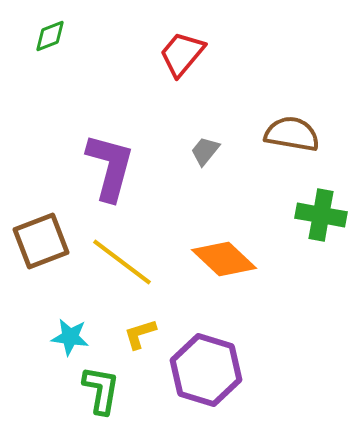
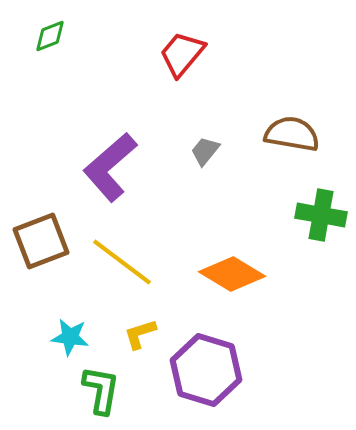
purple L-shape: rotated 146 degrees counterclockwise
orange diamond: moved 8 px right, 15 px down; rotated 12 degrees counterclockwise
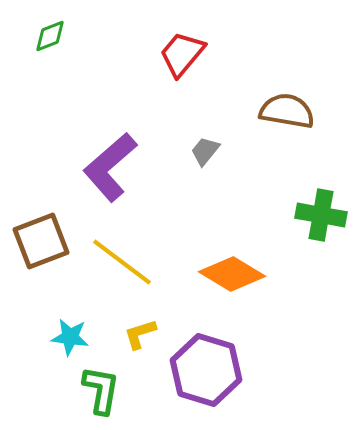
brown semicircle: moved 5 px left, 23 px up
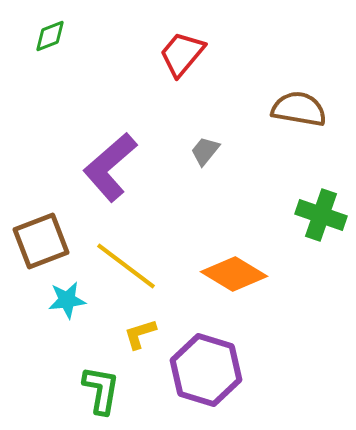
brown semicircle: moved 12 px right, 2 px up
green cross: rotated 9 degrees clockwise
yellow line: moved 4 px right, 4 px down
orange diamond: moved 2 px right
cyan star: moved 3 px left, 37 px up; rotated 15 degrees counterclockwise
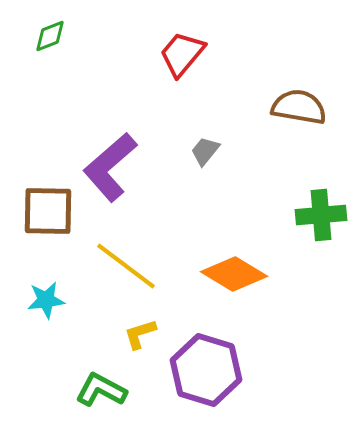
brown semicircle: moved 2 px up
green cross: rotated 24 degrees counterclockwise
brown square: moved 7 px right, 30 px up; rotated 22 degrees clockwise
cyan star: moved 21 px left
green L-shape: rotated 72 degrees counterclockwise
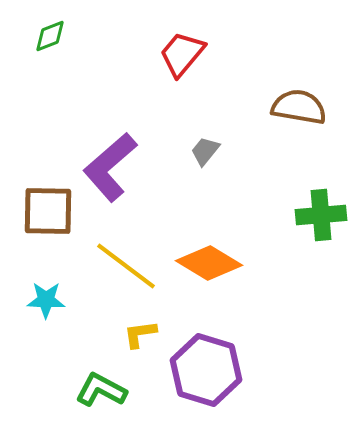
orange diamond: moved 25 px left, 11 px up
cyan star: rotated 9 degrees clockwise
yellow L-shape: rotated 9 degrees clockwise
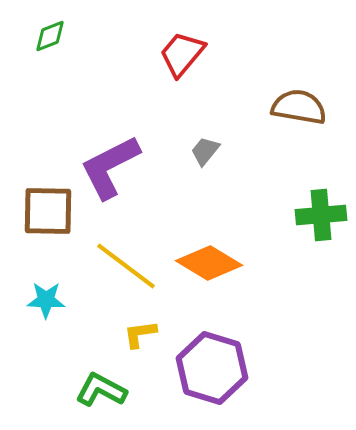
purple L-shape: rotated 14 degrees clockwise
purple hexagon: moved 6 px right, 2 px up
